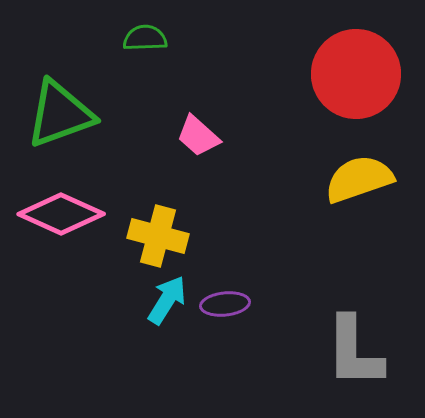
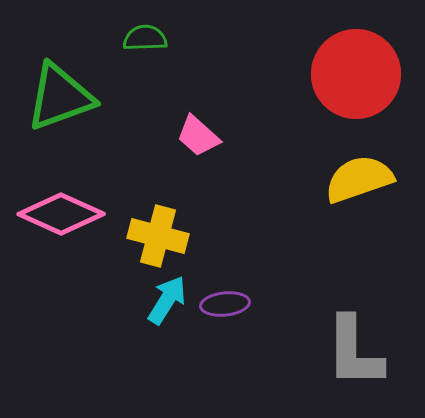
green triangle: moved 17 px up
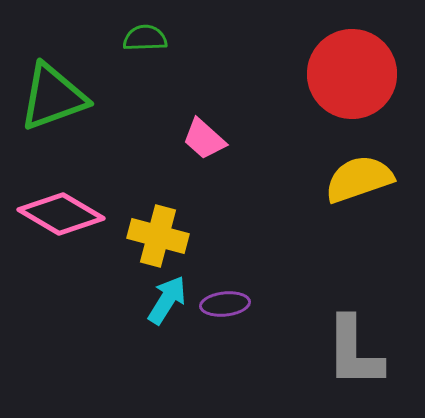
red circle: moved 4 px left
green triangle: moved 7 px left
pink trapezoid: moved 6 px right, 3 px down
pink diamond: rotated 6 degrees clockwise
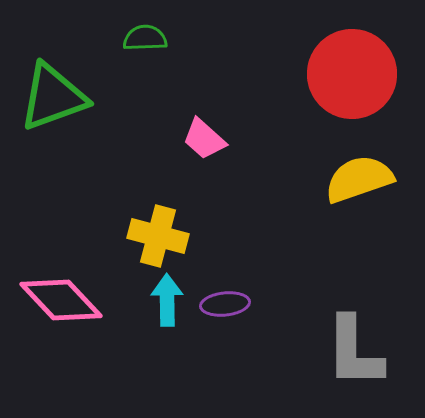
pink diamond: moved 86 px down; rotated 16 degrees clockwise
cyan arrow: rotated 33 degrees counterclockwise
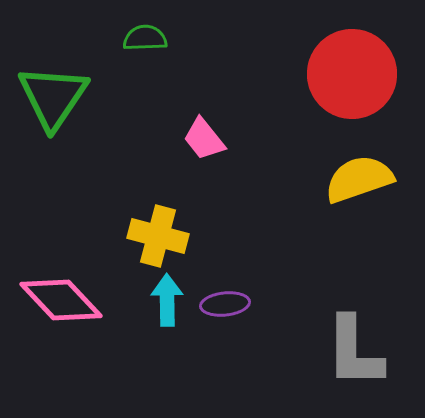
green triangle: rotated 36 degrees counterclockwise
pink trapezoid: rotated 9 degrees clockwise
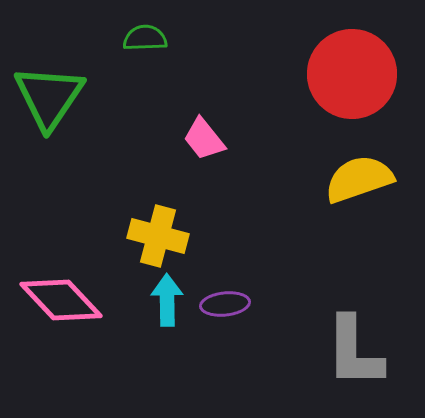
green triangle: moved 4 px left
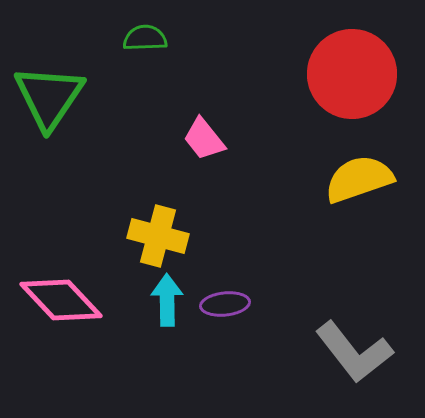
gray L-shape: rotated 38 degrees counterclockwise
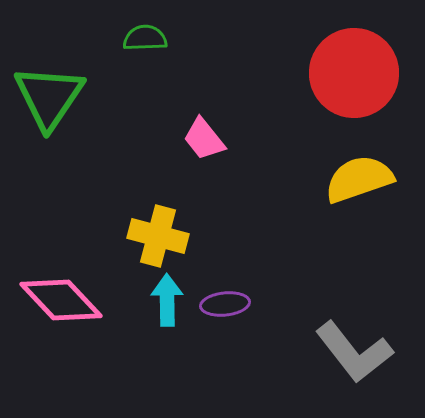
red circle: moved 2 px right, 1 px up
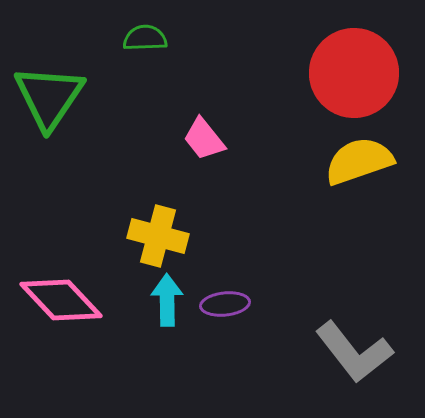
yellow semicircle: moved 18 px up
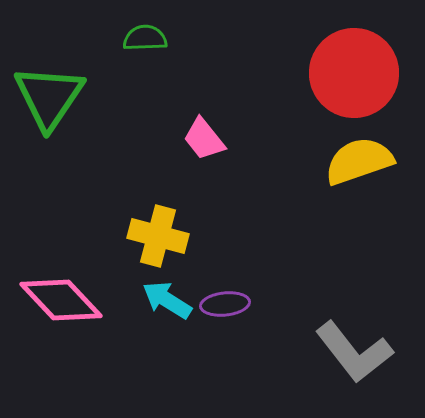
cyan arrow: rotated 57 degrees counterclockwise
